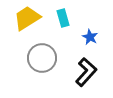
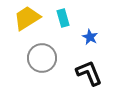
black L-shape: moved 3 px right, 1 px down; rotated 64 degrees counterclockwise
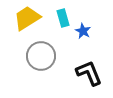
blue star: moved 7 px left, 6 px up
gray circle: moved 1 px left, 2 px up
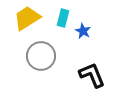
cyan rectangle: rotated 30 degrees clockwise
black L-shape: moved 3 px right, 2 px down
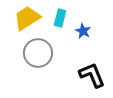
cyan rectangle: moved 3 px left
gray circle: moved 3 px left, 3 px up
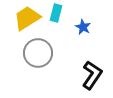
cyan rectangle: moved 4 px left, 5 px up
blue star: moved 4 px up
black L-shape: rotated 56 degrees clockwise
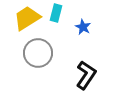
black L-shape: moved 6 px left
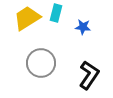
blue star: rotated 21 degrees counterclockwise
gray circle: moved 3 px right, 10 px down
black L-shape: moved 3 px right
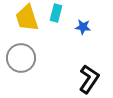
yellow trapezoid: rotated 76 degrees counterclockwise
gray circle: moved 20 px left, 5 px up
black L-shape: moved 4 px down
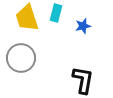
blue star: moved 1 px up; rotated 21 degrees counterclockwise
black L-shape: moved 6 px left, 1 px down; rotated 24 degrees counterclockwise
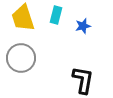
cyan rectangle: moved 2 px down
yellow trapezoid: moved 4 px left
